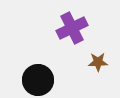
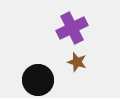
brown star: moved 21 px left; rotated 18 degrees clockwise
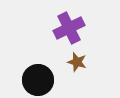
purple cross: moved 3 px left
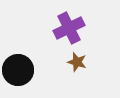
black circle: moved 20 px left, 10 px up
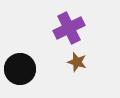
black circle: moved 2 px right, 1 px up
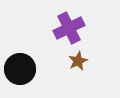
brown star: moved 1 px right, 1 px up; rotated 30 degrees clockwise
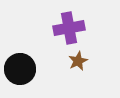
purple cross: rotated 16 degrees clockwise
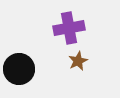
black circle: moved 1 px left
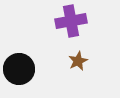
purple cross: moved 2 px right, 7 px up
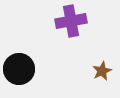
brown star: moved 24 px right, 10 px down
